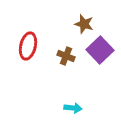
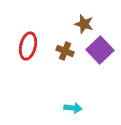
brown cross: moved 1 px left, 5 px up
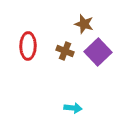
red ellipse: rotated 12 degrees counterclockwise
purple square: moved 2 px left, 2 px down
